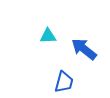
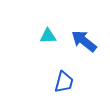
blue arrow: moved 8 px up
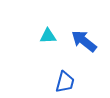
blue trapezoid: moved 1 px right
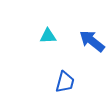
blue arrow: moved 8 px right
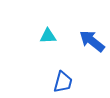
blue trapezoid: moved 2 px left
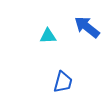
blue arrow: moved 5 px left, 14 px up
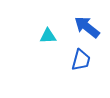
blue trapezoid: moved 18 px right, 22 px up
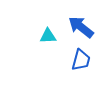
blue arrow: moved 6 px left
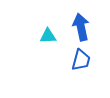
blue arrow: rotated 40 degrees clockwise
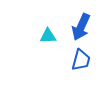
blue arrow: rotated 144 degrees counterclockwise
